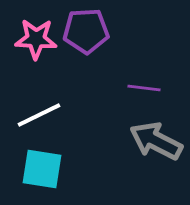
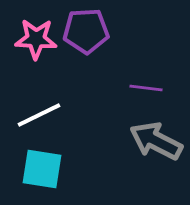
purple line: moved 2 px right
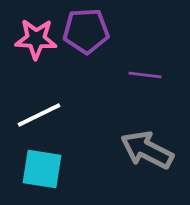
purple line: moved 1 px left, 13 px up
gray arrow: moved 9 px left, 9 px down
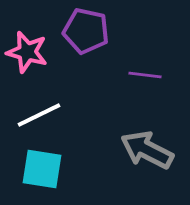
purple pentagon: rotated 15 degrees clockwise
pink star: moved 9 px left, 13 px down; rotated 12 degrees clockwise
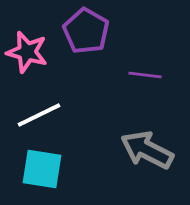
purple pentagon: rotated 18 degrees clockwise
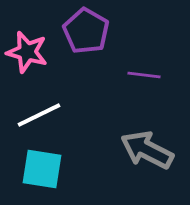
purple line: moved 1 px left
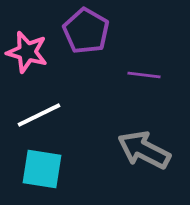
gray arrow: moved 3 px left
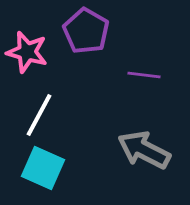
white line: rotated 36 degrees counterclockwise
cyan square: moved 1 px right, 1 px up; rotated 15 degrees clockwise
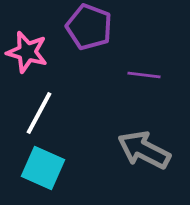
purple pentagon: moved 3 px right, 4 px up; rotated 9 degrees counterclockwise
white line: moved 2 px up
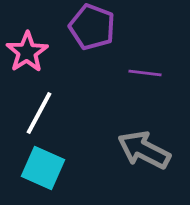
purple pentagon: moved 3 px right
pink star: rotated 24 degrees clockwise
purple line: moved 1 px right, 2 px up
